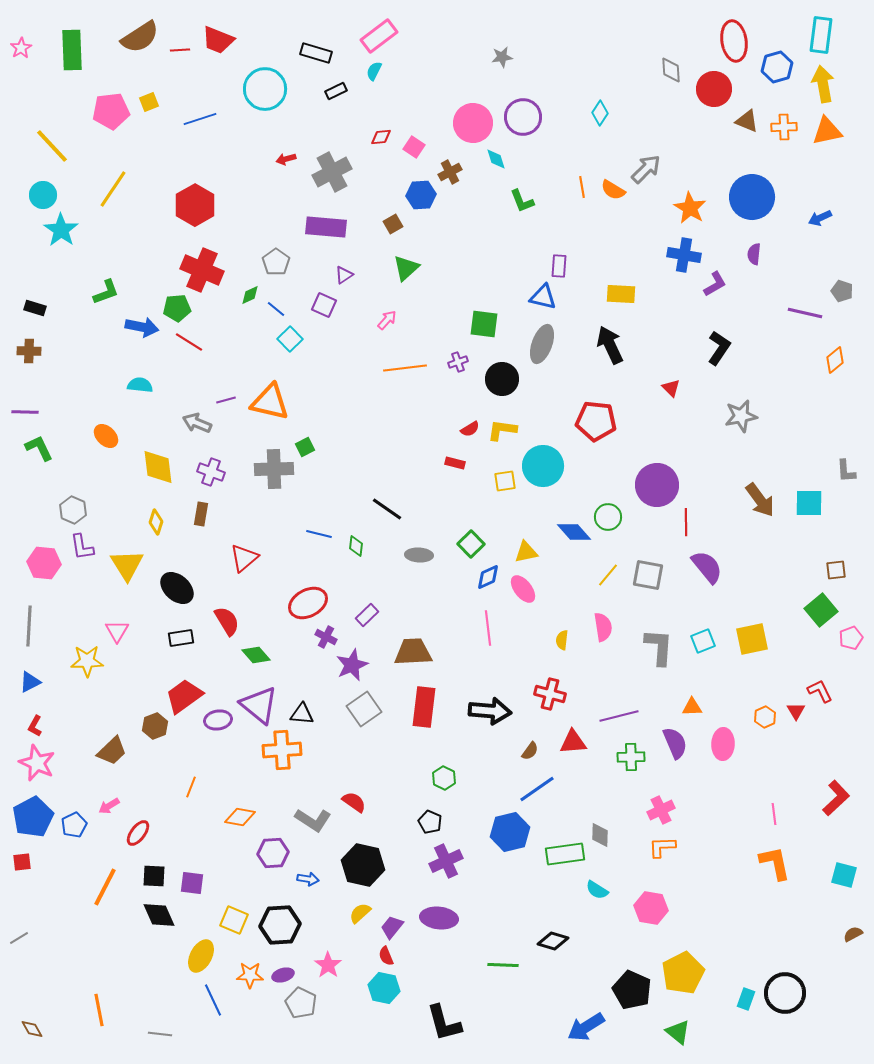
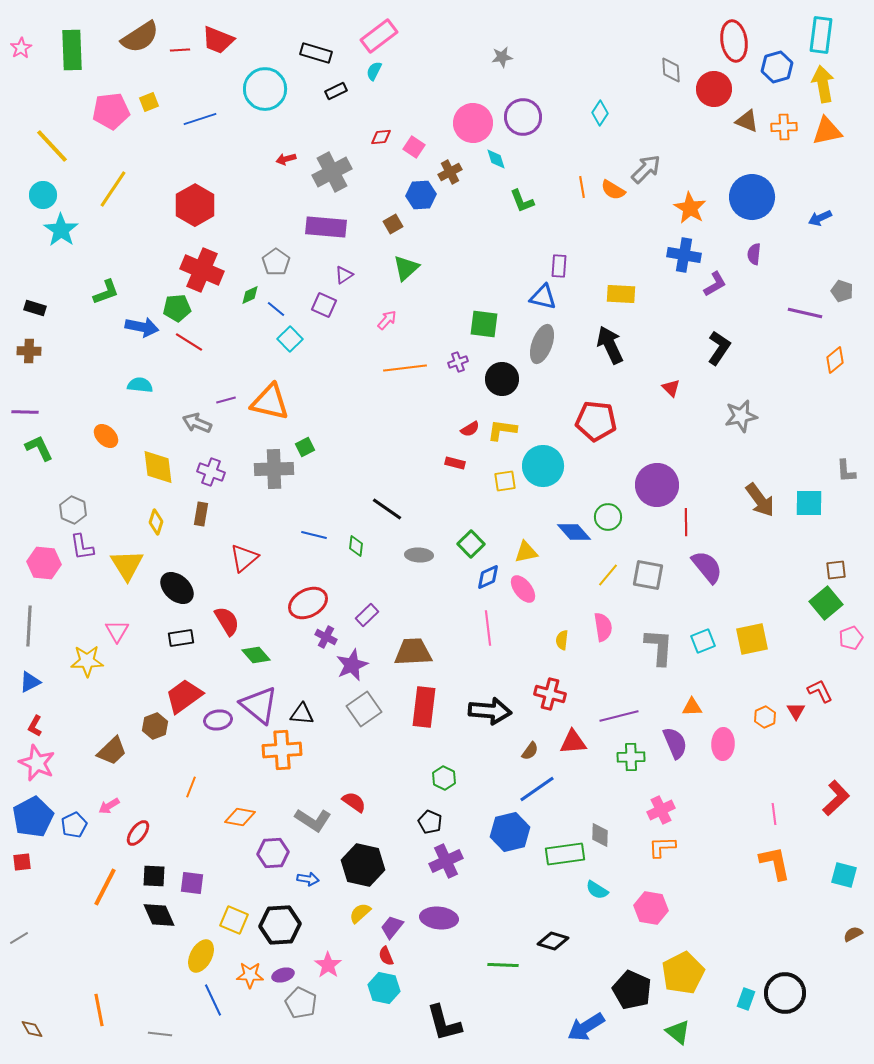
blue line at (319, 534): moved 5 px left, 1 px down
green square at (821, 610): moved 5 px right, 7 px up
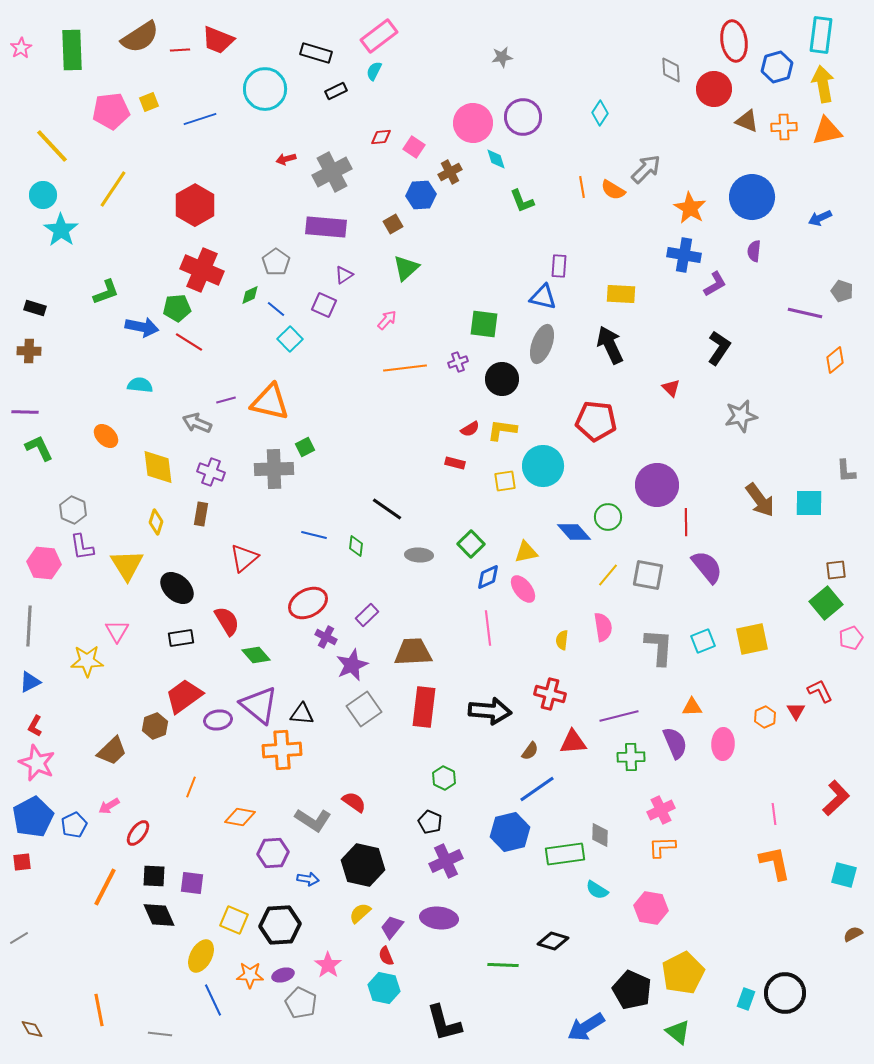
purple semicircle at (754, 254): moved 3 px up
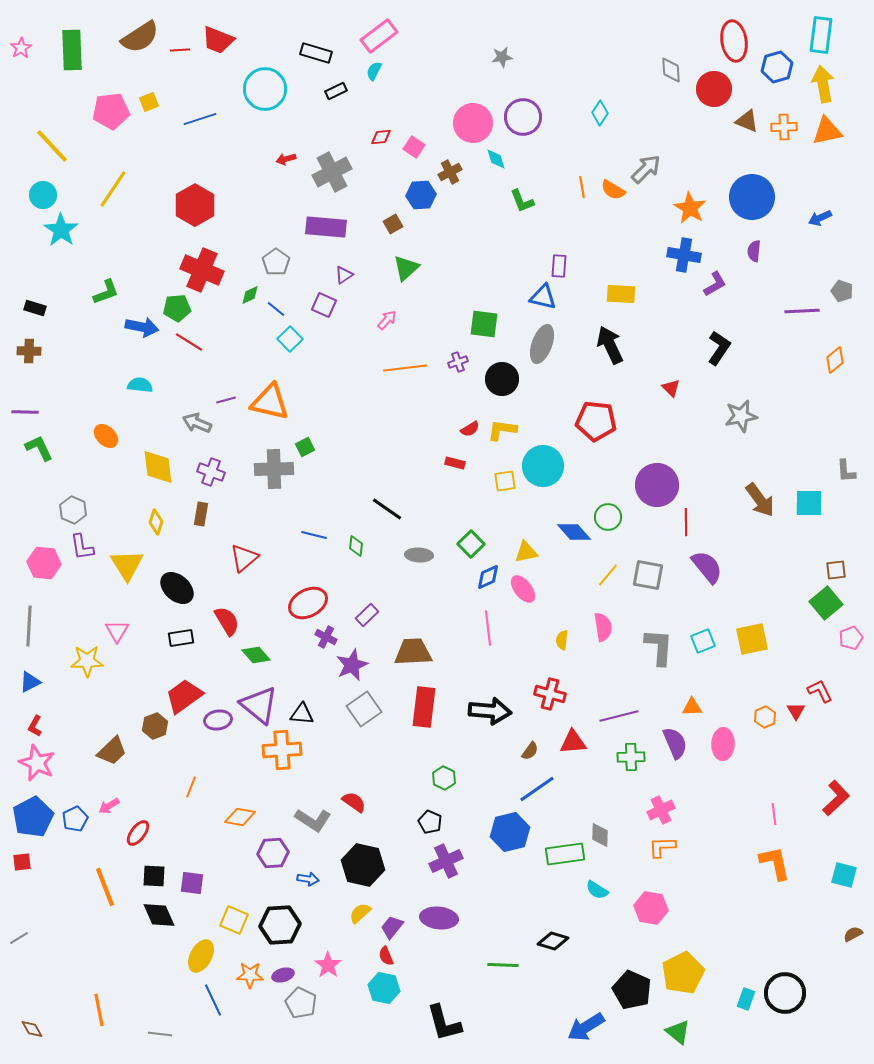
purple line at (805, 313): moved 3 px left, 2 px up; rotated 16 degrees counterclockwise
blue pentagon at (74, 825): moved 1 px right, 6 px up
orange line at (105, 887): rotated 48 degrees counterclockwise
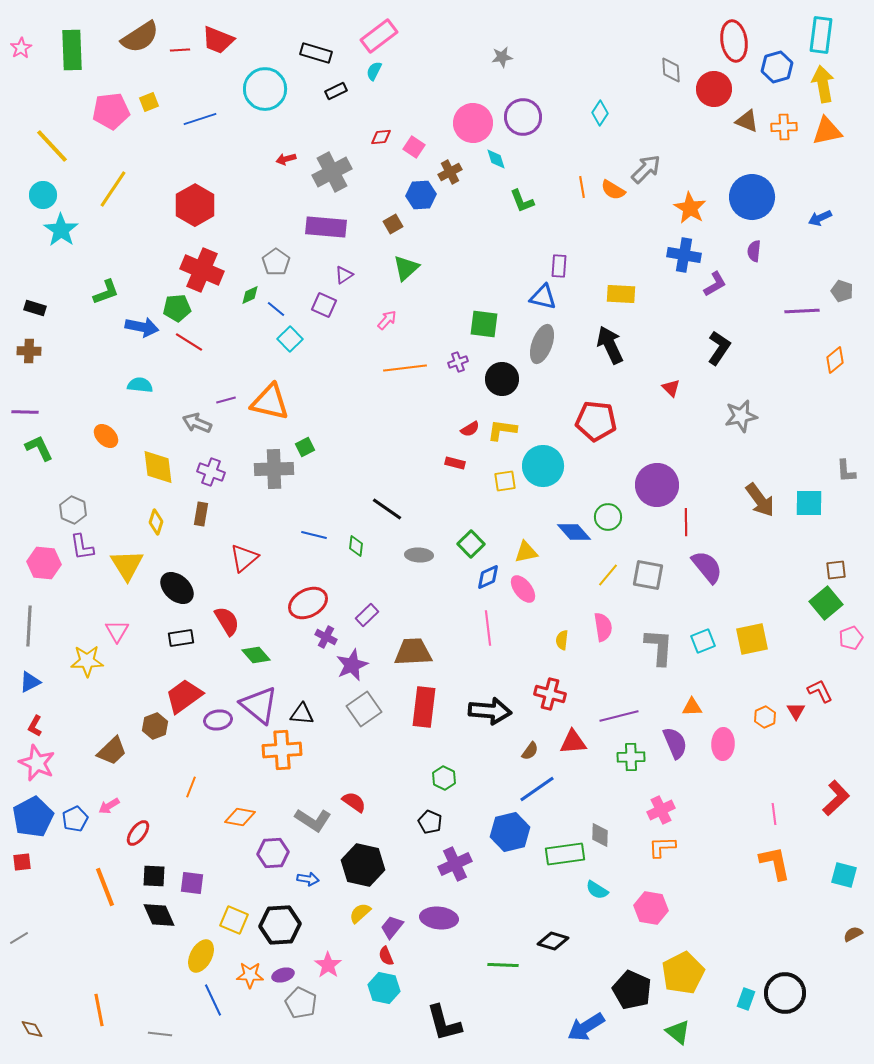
purple cross at (446, 861): moved 9 px right, 3 px down
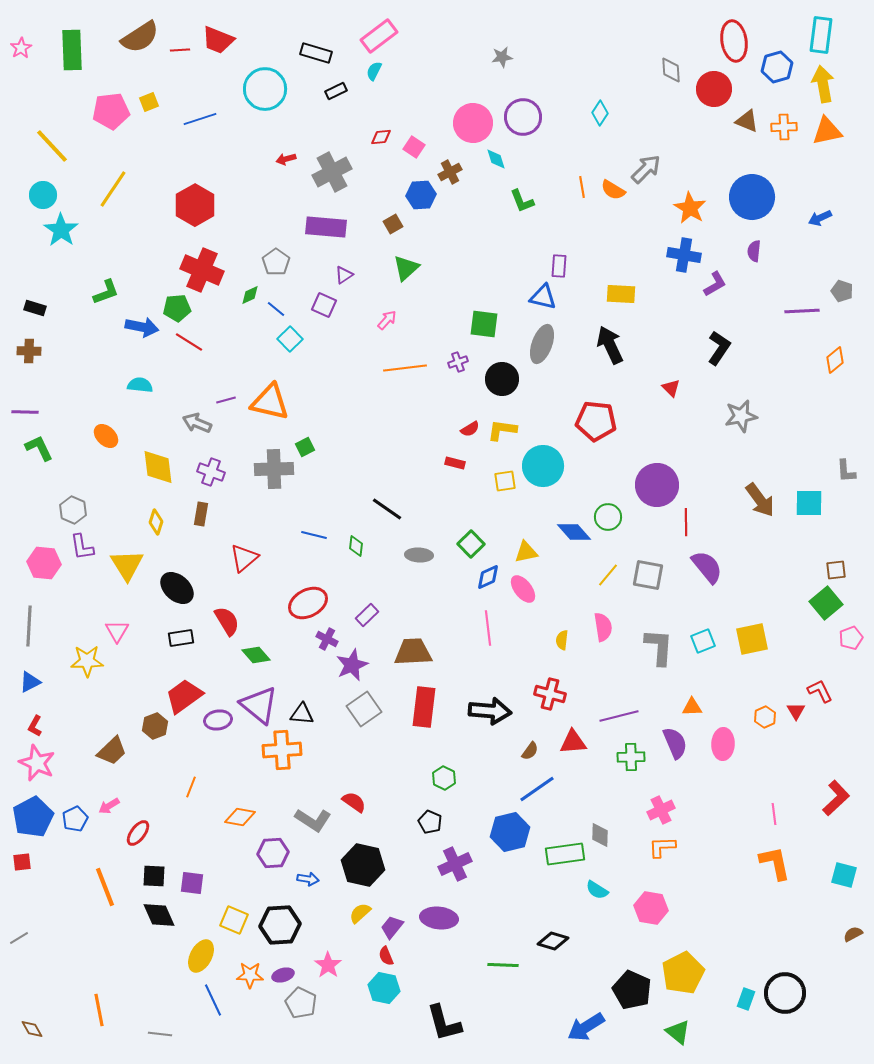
purple cross at (326, 637): moved 1 px right, 2 px down
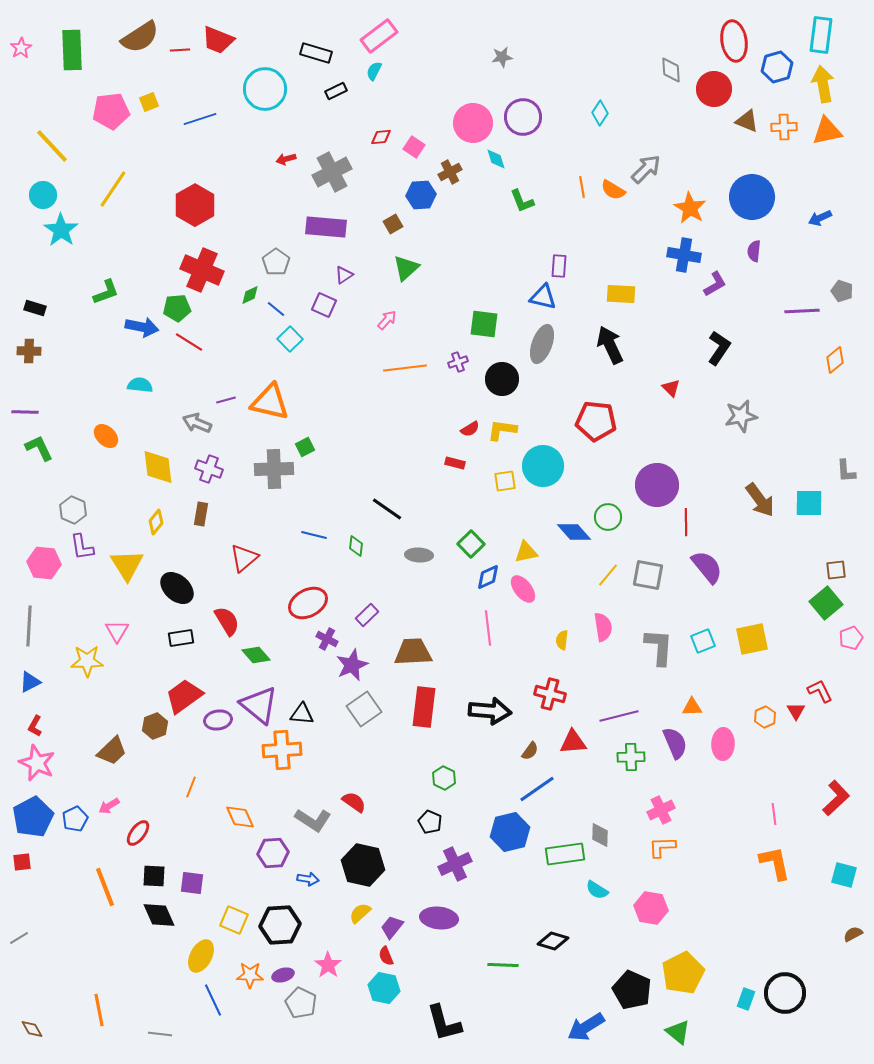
purple cross at (211, 472): moved 2 px left, 3 px up
yellow diamond at (156, 522): rotated 20 degrees clockwise
orange diamond at (240, 817): rotated 56 degrees clockwise
